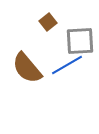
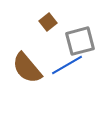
gray square: rotated 12 degrees counterclockwise
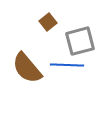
blue line: rotated 32 degrees clockwise
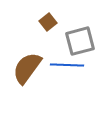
brown semicircle: rotated 76 degrees clockwise
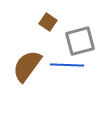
brown square: rotated 18 degrees counterclockwise
brown semicircle: moved 2 px up
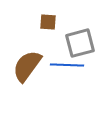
brown square: rotated 30 degrees counterclockwise
gray square: moved 2 px down
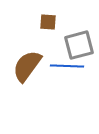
gray square: moved 1 px left, 2 px down
blue line: moved 1 px down
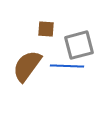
brown square: moved 2 px left, 7 px down
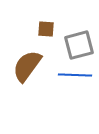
blue line: moved 8 px right, 9 px down
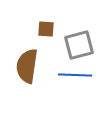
brown semicircle: rotated 28 degrees counterclockwise
